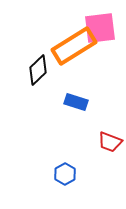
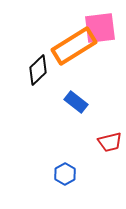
blue rectangle: rotated 20 degrees clockwise
red trapezoid: rotated 35 degrees counterclockwise
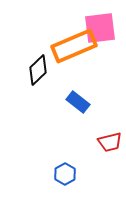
orange rectangle: rotated 9 degrees clockwise
blue rectangle: moved 2 px right
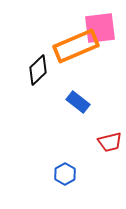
orange rectangle: moved 2 px right
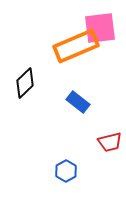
black diamond: moved 13 px left, 13 px down
blue hexagon: moved 1 px right, 3 px up
